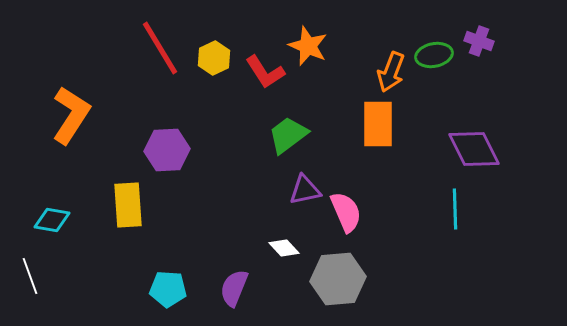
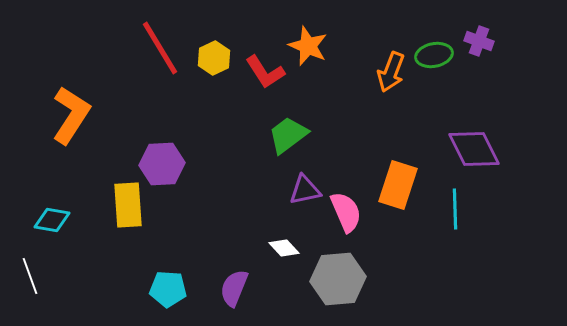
orange rectangle: moved 20 px right, 61 px down; rotated 18 degrees clockwise
purple hexagon: moved 5 px left, 14 px down
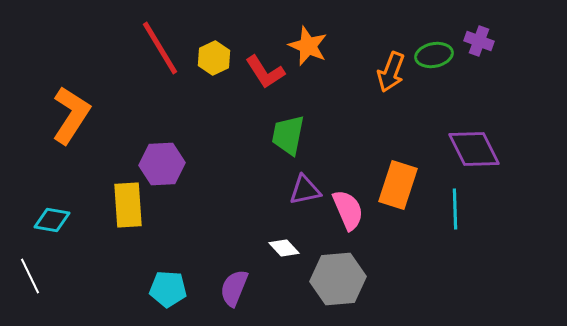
green trapezoid: rotated 42 degrees counterclockwise
pink semicircle: moved 2 px right, 2 px up
white line: rotated 6 degrees counterclockwise
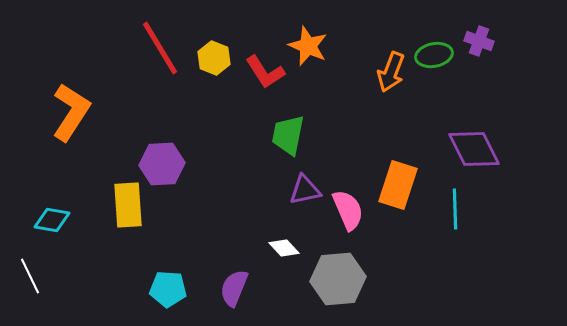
yellow hexagon: rotated 12 degrees counterclockwise
orange L-shape: moved 3 px up
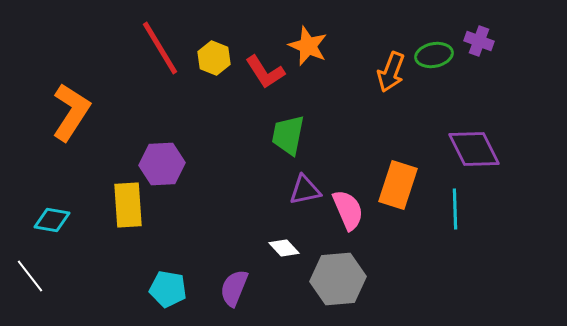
white line: rotated 12 degrees counterclockwise
cyan pentagon: rotated 6 degrees clockwise
